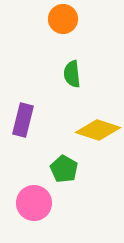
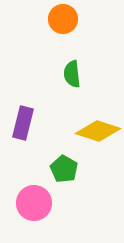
purple rectangle: moved 3 px down
yellow diamond: moved 1 px down
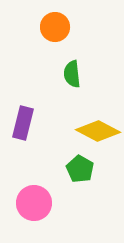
orange circle: moved 8 px left, 8 px down
yellow diamond: rotated 9 degrees clockwise
green pentagon: moved 16 px right
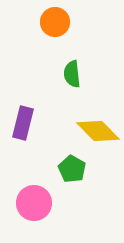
orange circle: moved 5 px up
yellow diamond: rotated 18 degrees clockwise
green pentagon: moved 8 px left
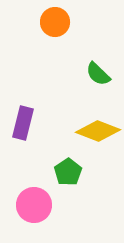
green semicircle: moved 26 px right; rotated 40 degrees counterclockwise
yellow diamond: rotated 24 degrees counterclockwise
green pentagon: moved 4 px left, 3 px down; rotated 8 degrees clockwise
pink circle: moved 2 px down
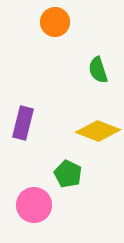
green semicircle: moved 4 px up; rotated 28 degrees clockwise
green pentagon: moved 2 px down; rotated 12 degrees counterclockwise
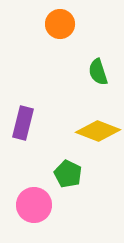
orange circle: moved 5 px right, 2 px down
green semicircle: moved 2 px down
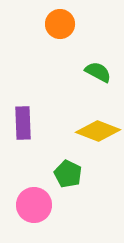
green semicircle: rotated 136 degrees clockwise
purple rectangle: rotated 16 degrees counterclockwise
